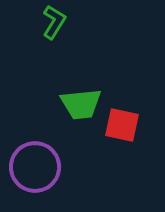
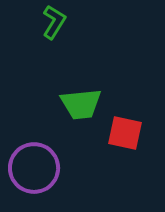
red square: moved 3 px right, 8 px down
purple circle: moved 1 px left, 1 px down
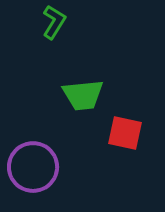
green trapezoid: moved 2 px right, 9 px up
purple circle: moved 1 px left, 1 px up
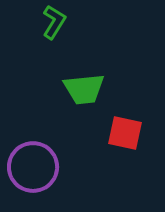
green trapezoid: moved 1 px right, 6 px up
